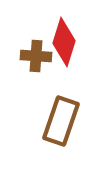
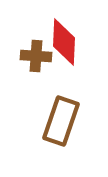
red diamond: rotated 15 degrees counterclockwise
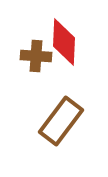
brown rectangle: rotated 18 degrees clockwise
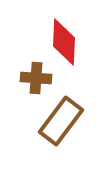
brown cross: moved 22 px down
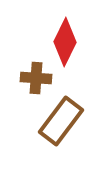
red diamond: moved 1 px right; rotated 24 degrees clockwise
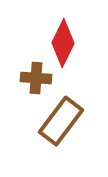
red diamond: moved 2 px left, 1 px down
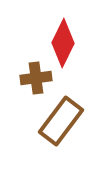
brown cross: rotated 12 degrees counterclockwise
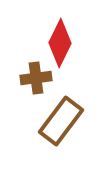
red diamond: moved 3 px left
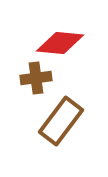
red diamond: rotated 69 degrees clockwise
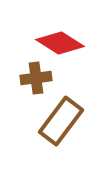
red diamond: rotated 27 degrees clockwise
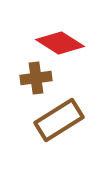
brown rectangle: moved 2 px left, 1 px up; rotated 21 degrees clockwise
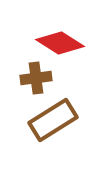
brown rectangle: moved 6 px left
